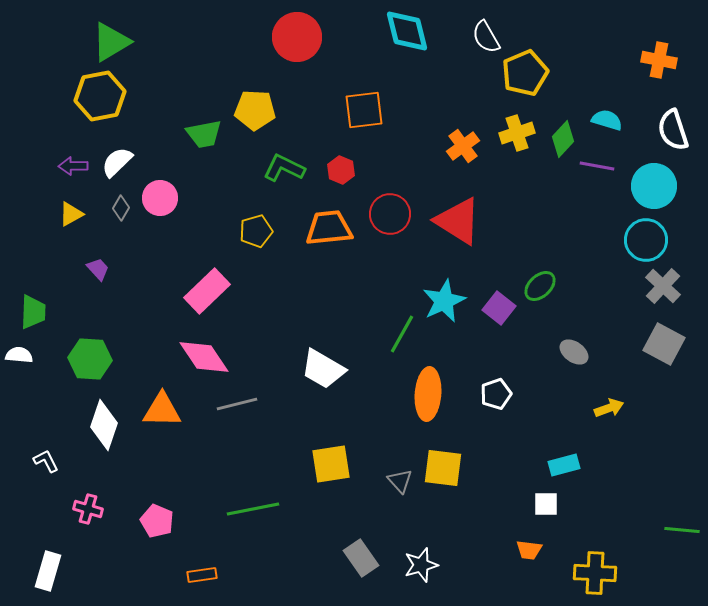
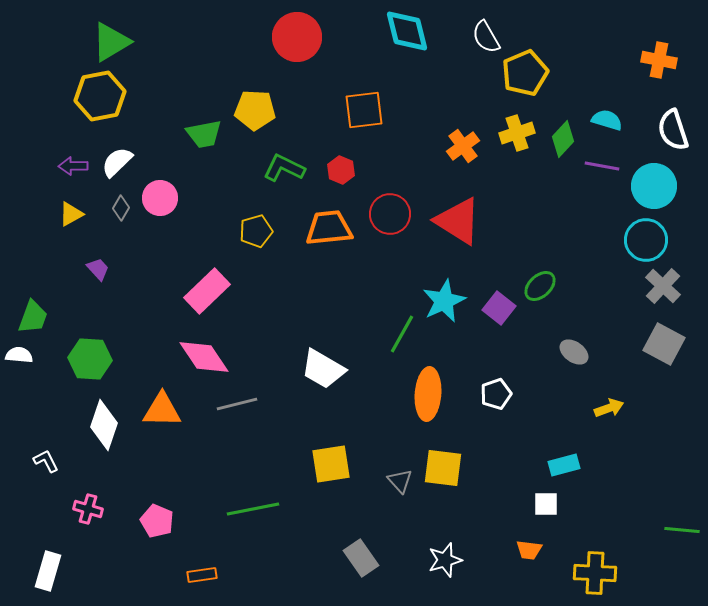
purple line at (597, 166): moved 5 px right
green trapezoid at (33, 312): moved 5 px down; rotated 18 degrees clockwise
white star at (421, 565): moved 24 px right, 5 px up
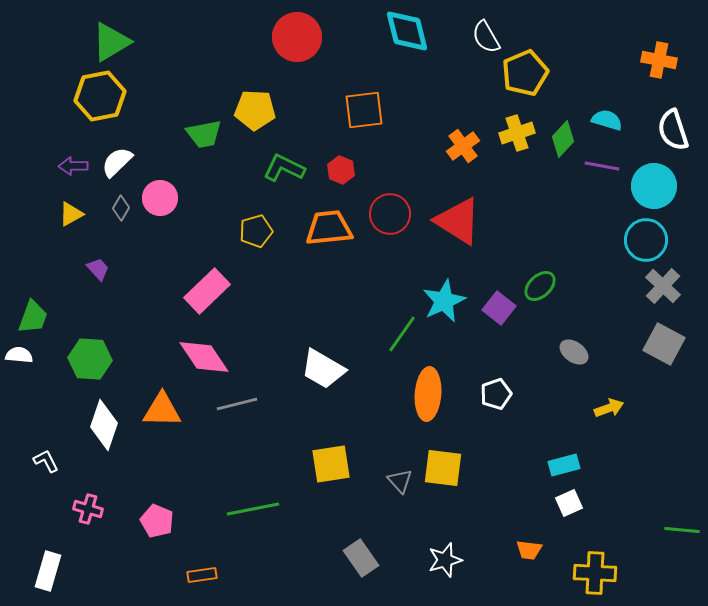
green line at (402, 334): rotated 6 degrees clockwise
white square at (546, 504): moved 23 px right, 1 px up; rotated 24 degrees counterclockwise
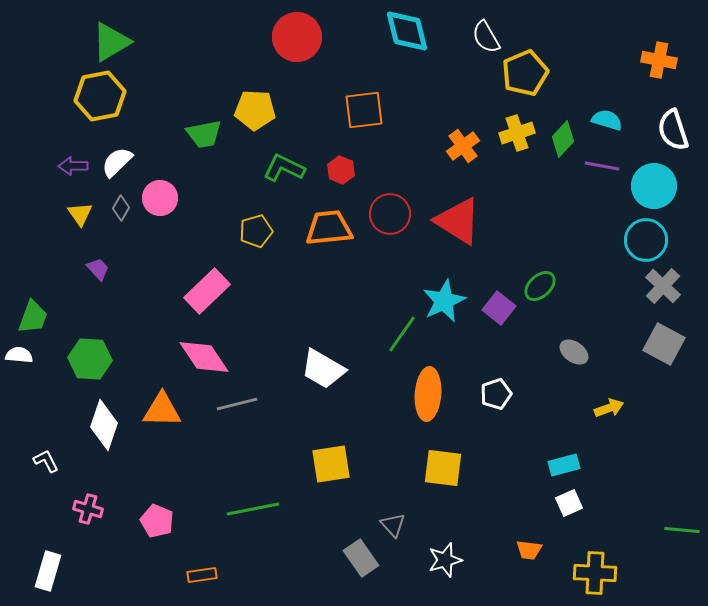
yellow triangle at (71, 214): moved 9 px right; rotated 36 degrees counterclockwise
gray triangle at (400, 481): moved 7 px left, 44 px down
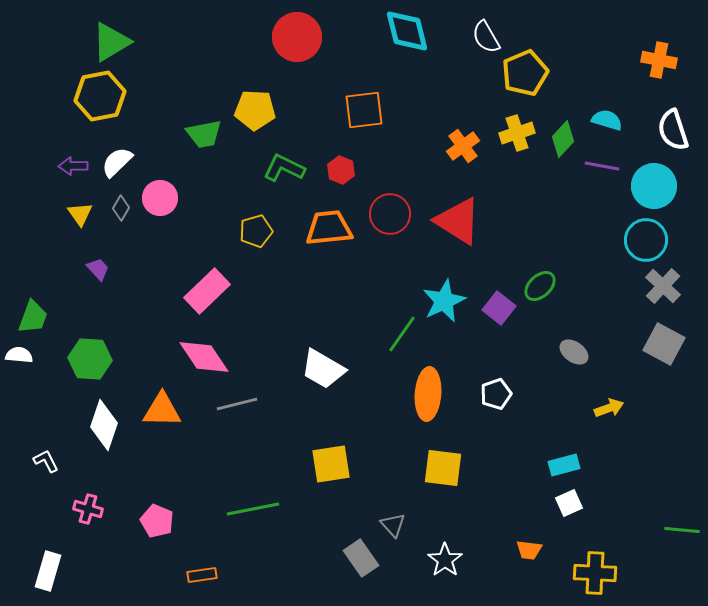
white star at (445, 560): rotated 20 degrees counterclockwise
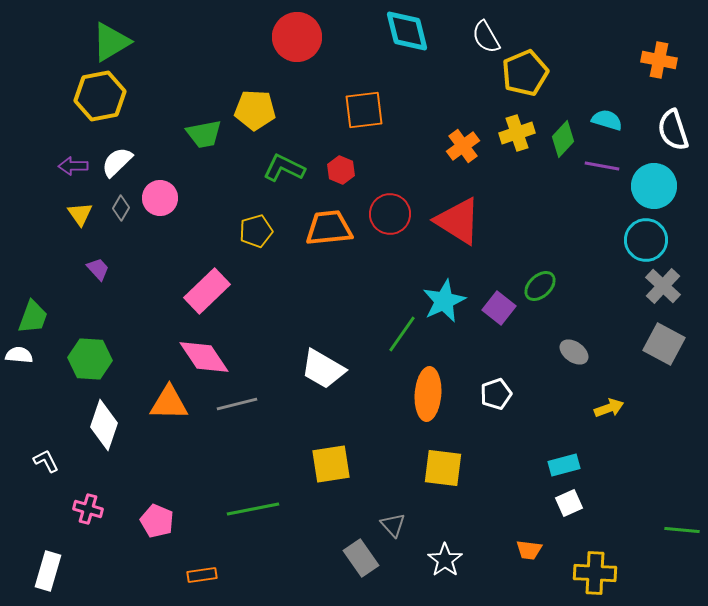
orange triangle at (162, 410): moved 7 px right, 7 px up
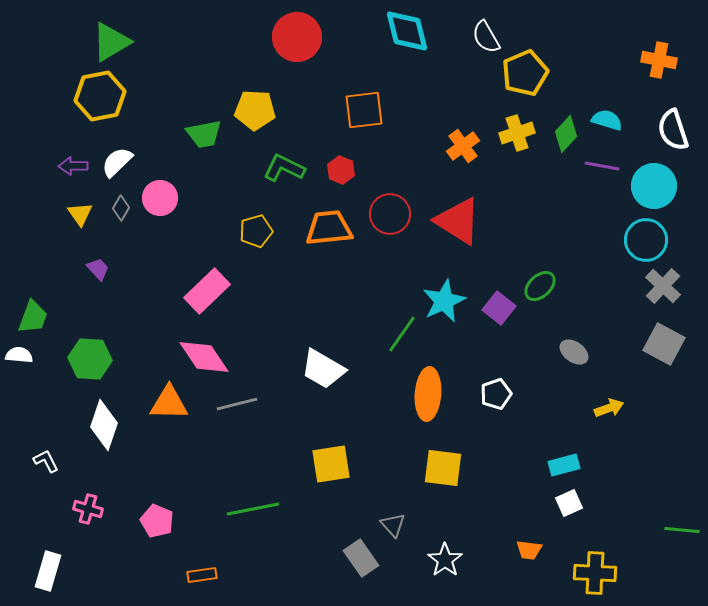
green diamond at (563, 139): moved 3 px right, 5 px up
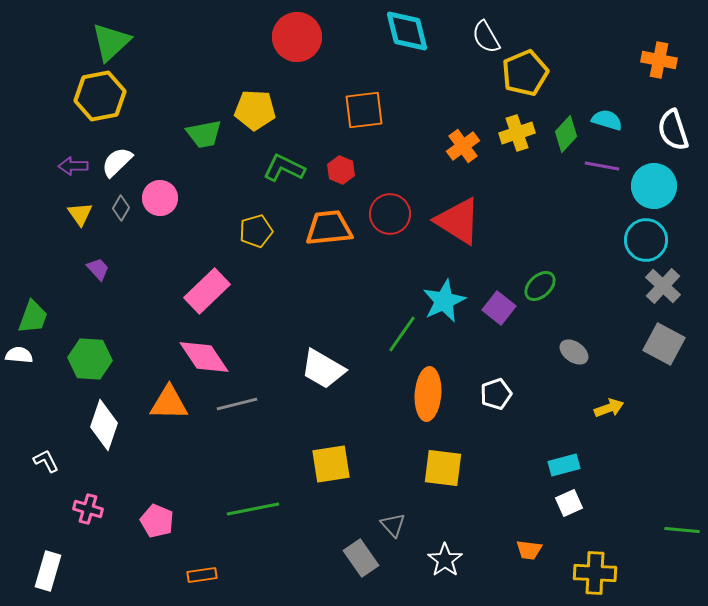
green triangle at (111, 42): rotated 12 degrees counterclockwise
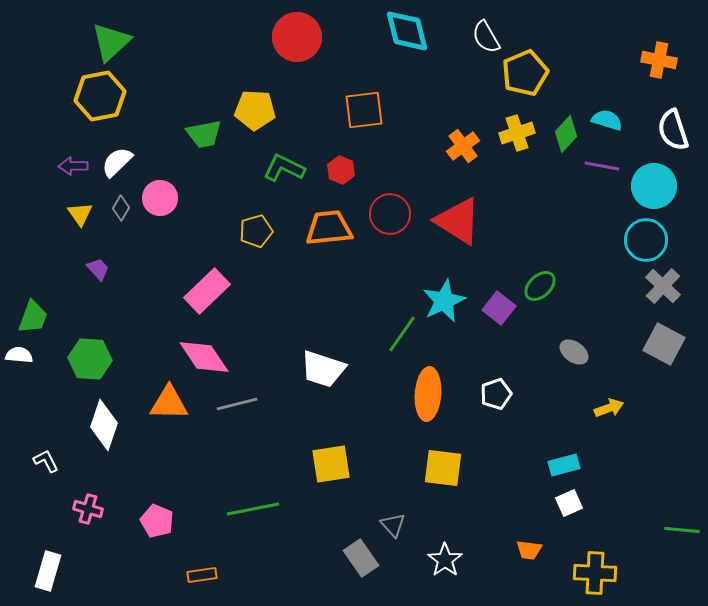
white trapezoid at (323, 369): rotated 12 degrees counterclockwise
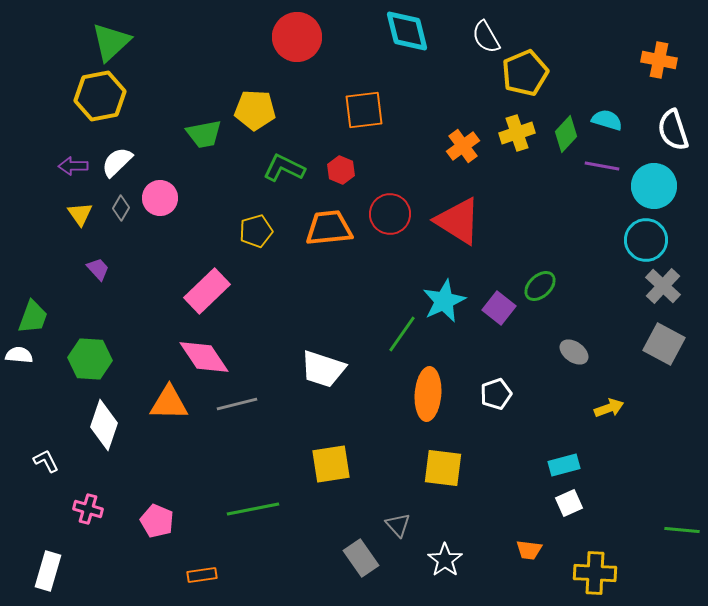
gray triangle at (393, 525): moved 5 px right
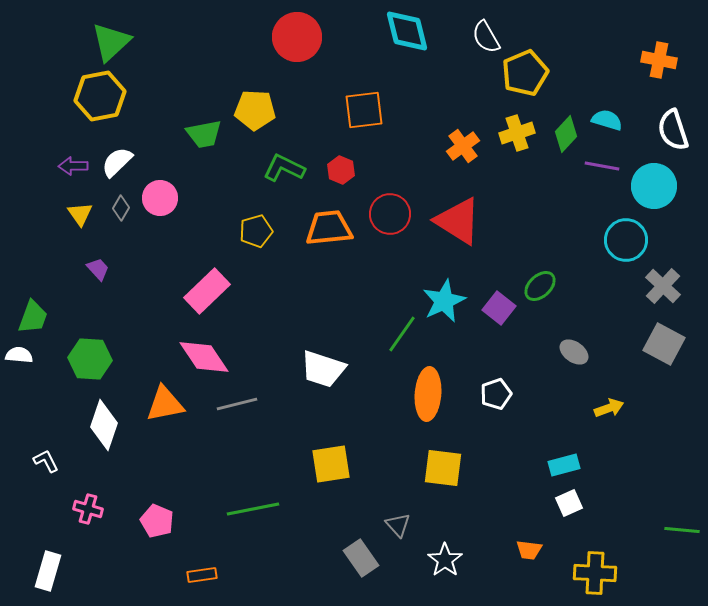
cyan circle at (646, 240): moved 20 px left
orange triangle at (169, 403): moved 4 px left, 1 px down; rotated 12 degrees counterclockwise
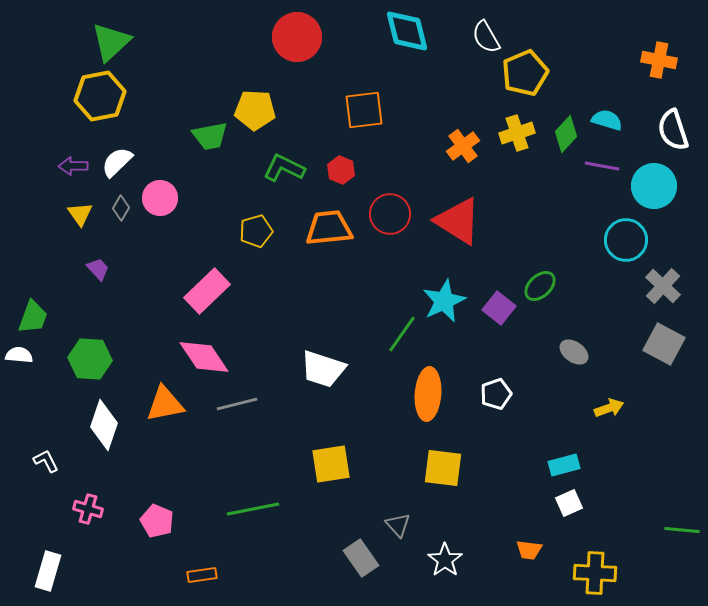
green trapezoid at (204, 134): moved 6 px right, 2 px down
